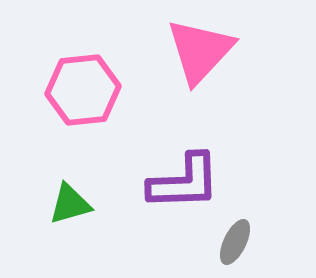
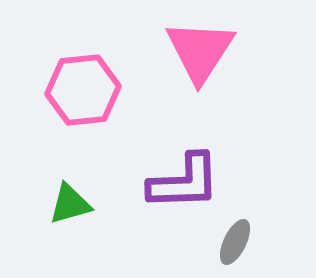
pink triangle: rotated 10 degrees counterclockwise
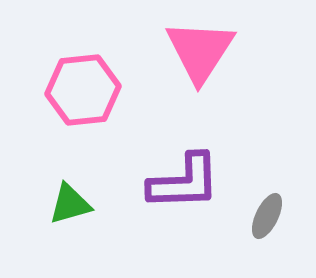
gray ellipse: moved 32 px right, 26 px up
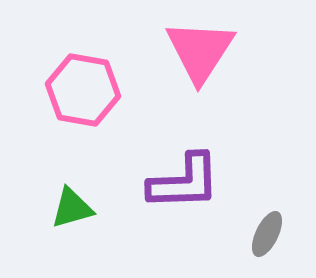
pink hexagon: rotated 16 degrees clockwise
green triangle: moved 2 px right, 4 px down
gray ellipse: moved 18 px down
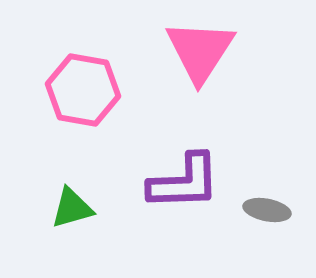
gray ellipse: moved 24 px up; rotated 75 degrees clockwise
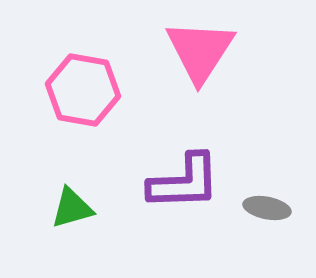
gray ellipse: moved 2 px up
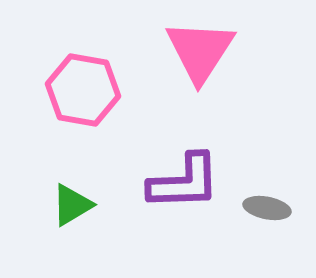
green triangle: moved 3 px up; rotated 15 degrees counterclockwise
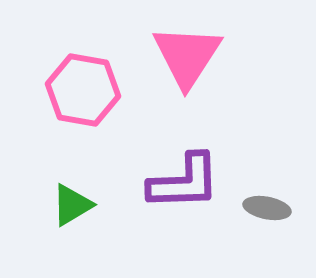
pink triangle: moved 13 px left, 5 px down
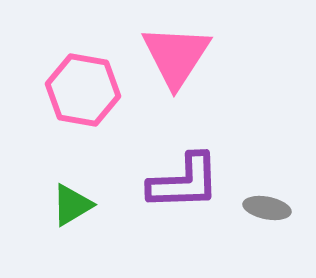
pink triangle: moved 11 px left
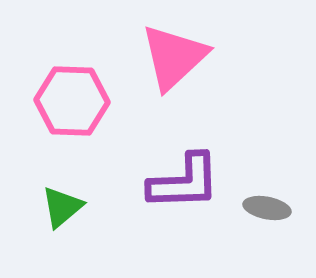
pink triangle: moved 2 px left, 1 px down; rotated 14 degrees clockwise
pink hexagon: moved 11 px left, 11 px down; rotated 8 degrees counterclockwise
green triangle: moved 10 px left, 2 px down; rotated 9 degrees counterclockwise
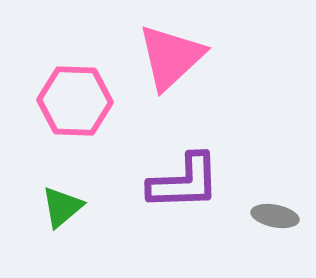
pink triangle: moved 3 px left
pink hexagon: moved 3 px right
gray ellipse: moved 8 px right, 8 px down
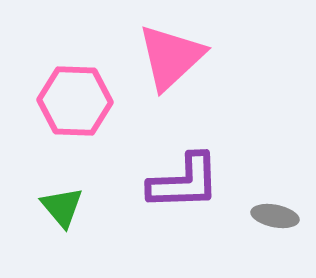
green triangle: rotated 30 degrees counterclockwise
